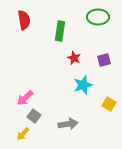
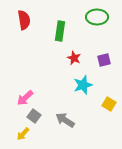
green ellipse: moved 1 px left
gray arrow: moved 3 px left, 4 px up; rotated 138 degrees counterclockwise
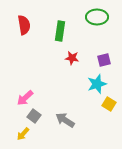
red semicircle: moved 5 px down
red star: moved 2 px left; rotated 16 degrees counterclockwise
cyan star: moved 14 px right, 1 px up
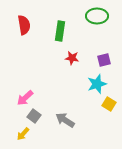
green ellipse: moved 1 px up
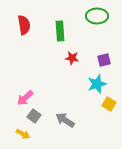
green rectangle: rotated 12 degrees counterclockwise
yellow arrow: rotated 104 degrees counterclockwise
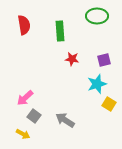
red star: moved 1 px down
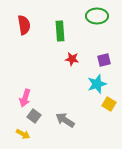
pink arrow: rotated 30 degrees counterclockwise
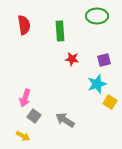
yellow square: moved 1 px right, 2 px up
yellow arrow: moved 2 px down
